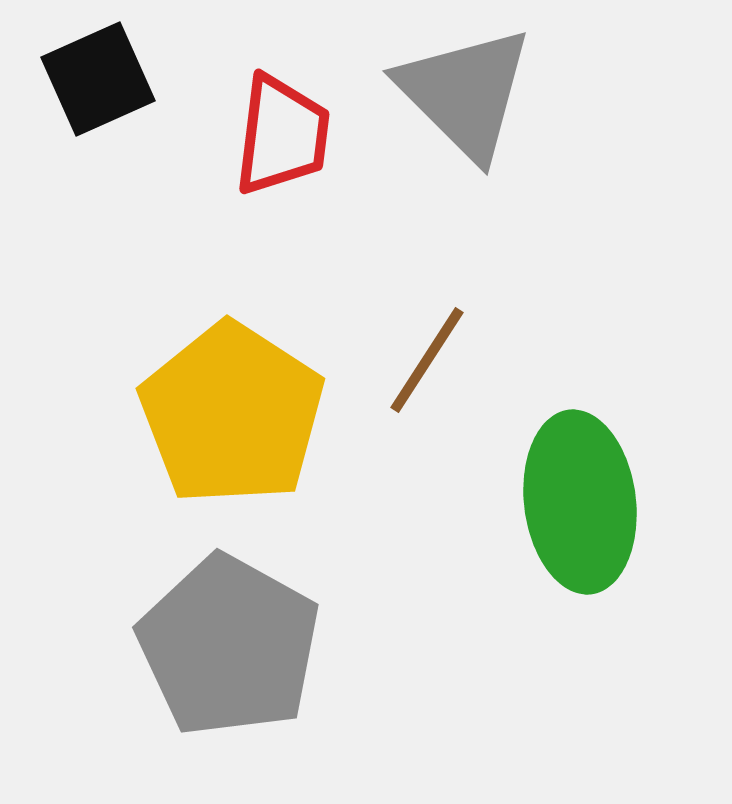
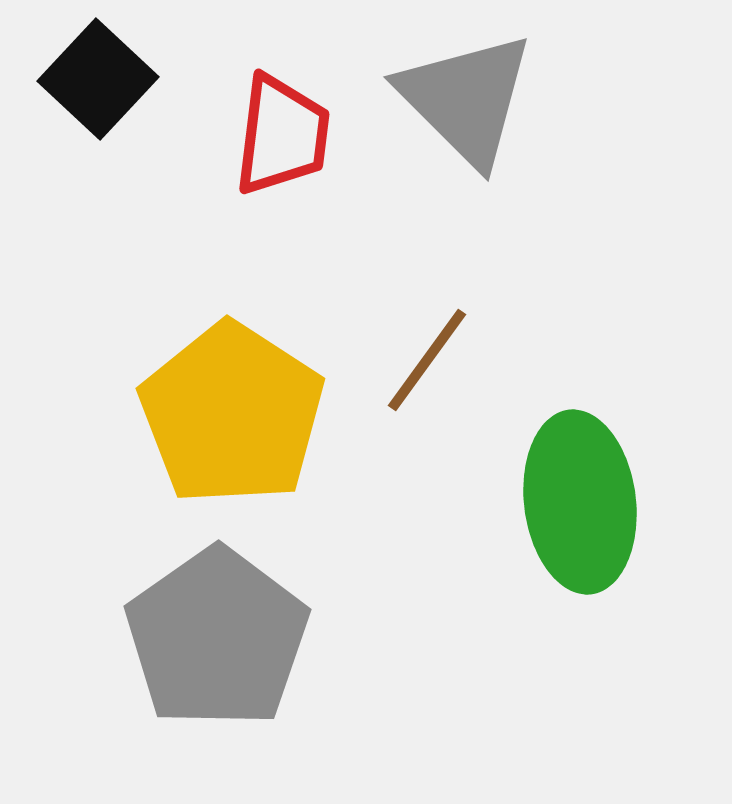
black square: rotated 23 degrees counterclockwise
gray triangle: moved 1 px right, 6 px down
brown line: rotated 3 degrees clockwise
gray pentagon: moved 12 px left, 8 px up; rotated 8 degrees clockwise
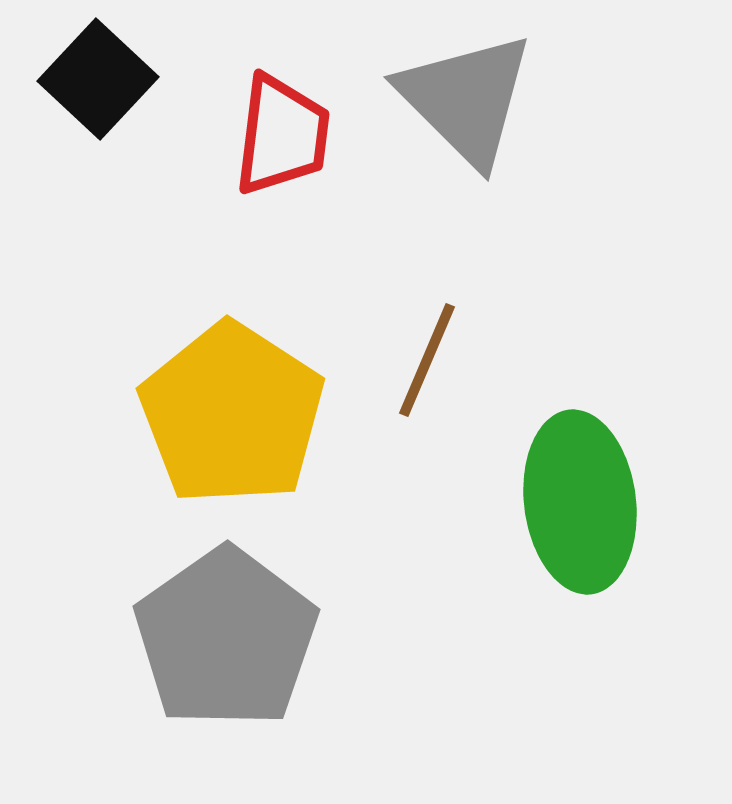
brown line: rotated 13 degrees counterclockwise
gray pentagon: moved 9 px right
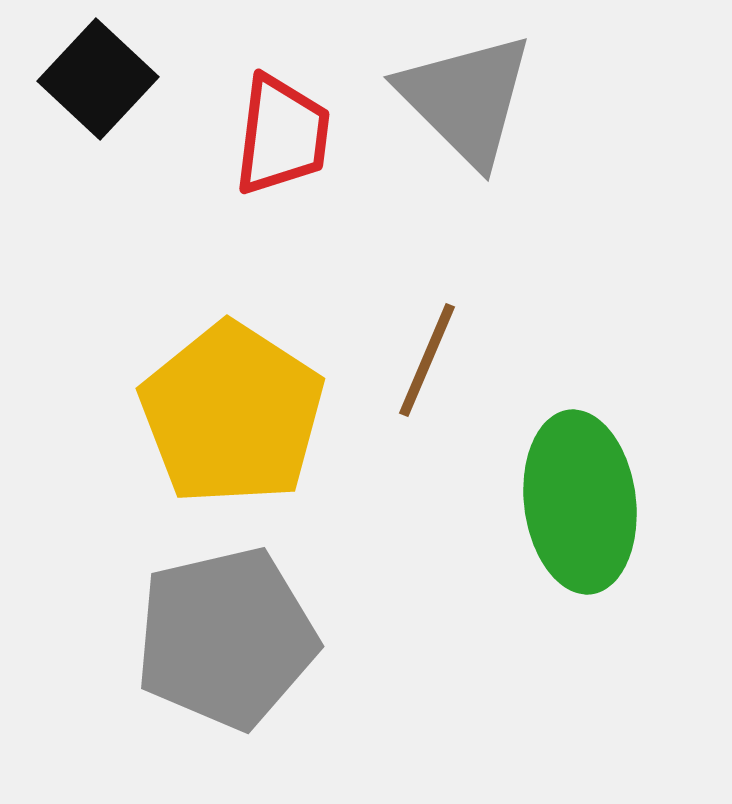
gray pentagon: rotated 22 degrees clockwise
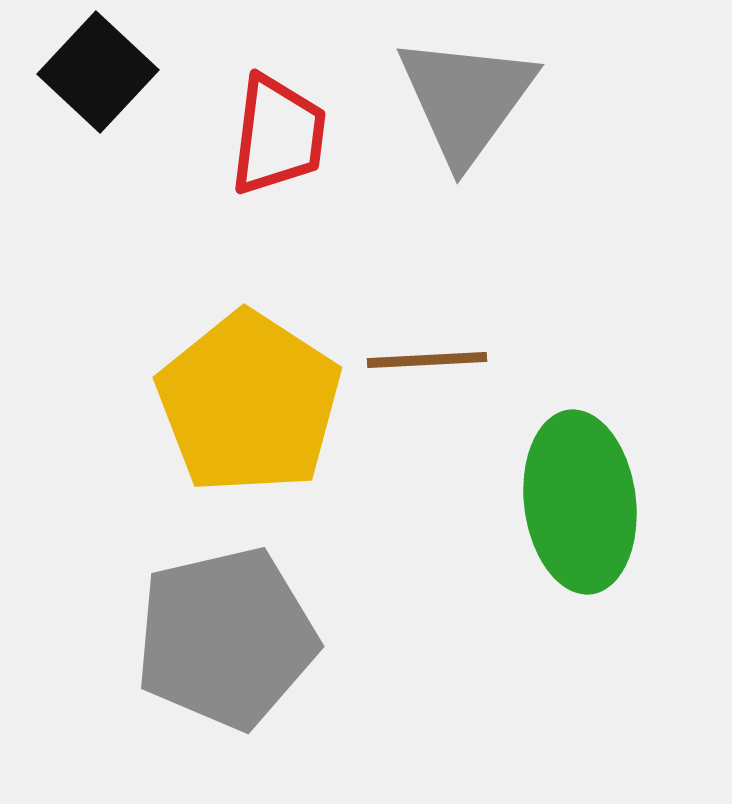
black square: moved 7 px up
gray triangle: rotated 21 degrees clockwise
red trapezoid: moved 4 px left
brown line: rotated 64 degrees clockwise
yellow pentagon: moved 17 px right, 11 px up
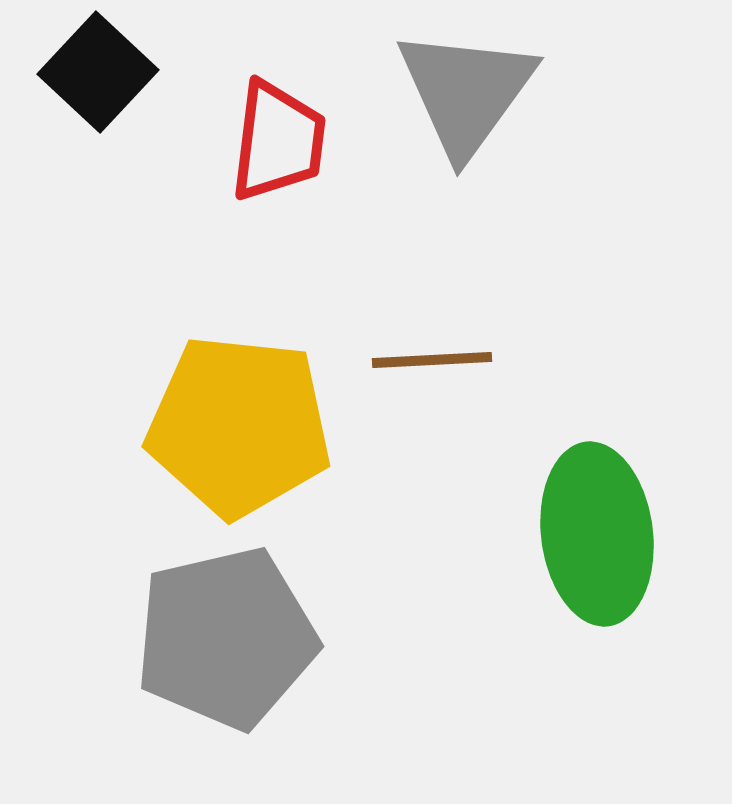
gray triangle: moved 7 px up
red trapezoid: moved 6 px down
brown line: moved 5 px right
yellow pentagon: moved 10 px left, 23 px down; rotated 27 degrees counterclockwise
green ellipse: moved 17 px right, 32 px down
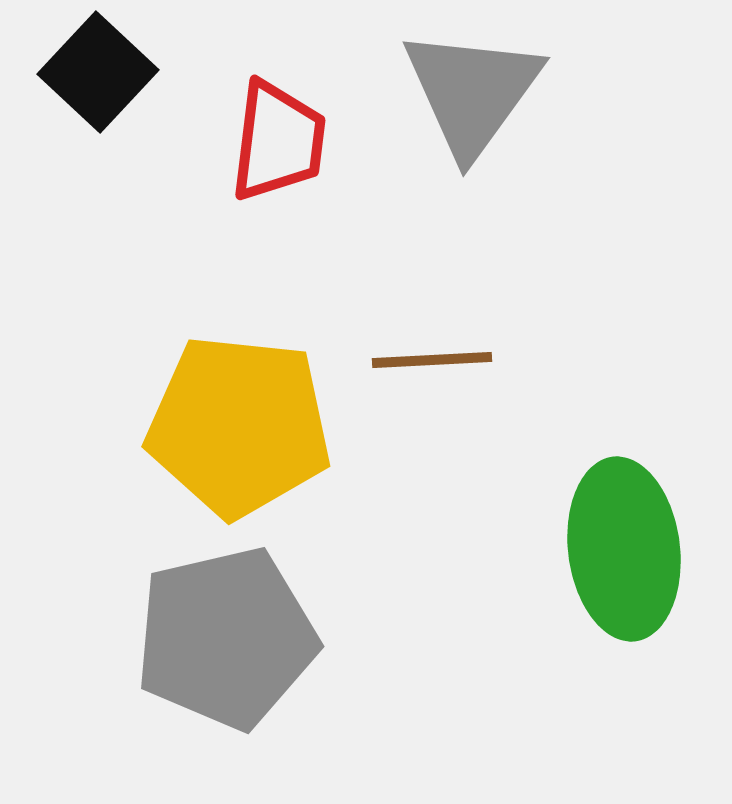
gray triangle: moved 6 px right
green ellipse: moved 27 px right, 15 px down
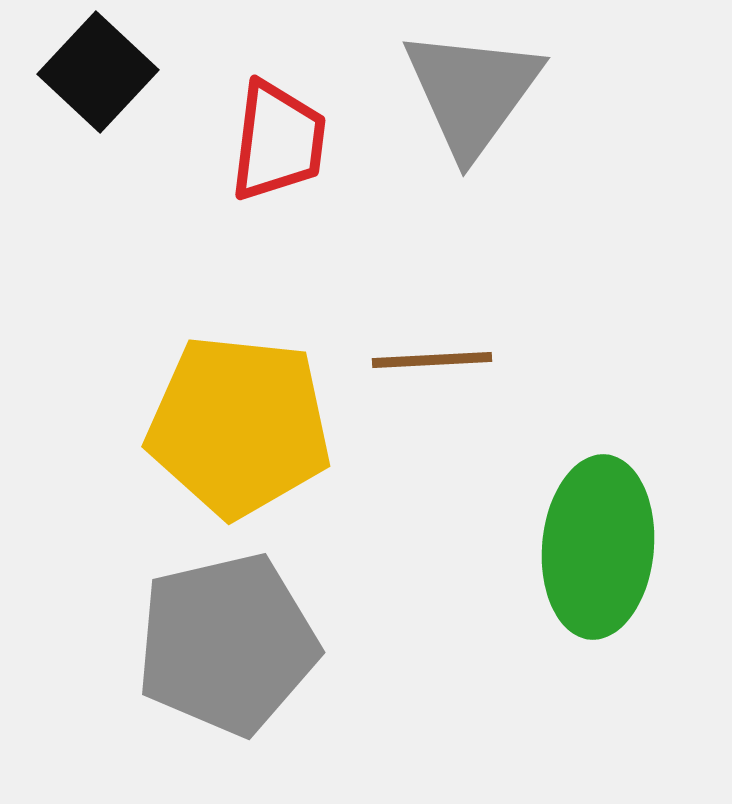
green ellipse: moved 26 px left, 2 px up; rotated 12 degrees clockwise
gray pentagon: moved 1 px right, 6 px down
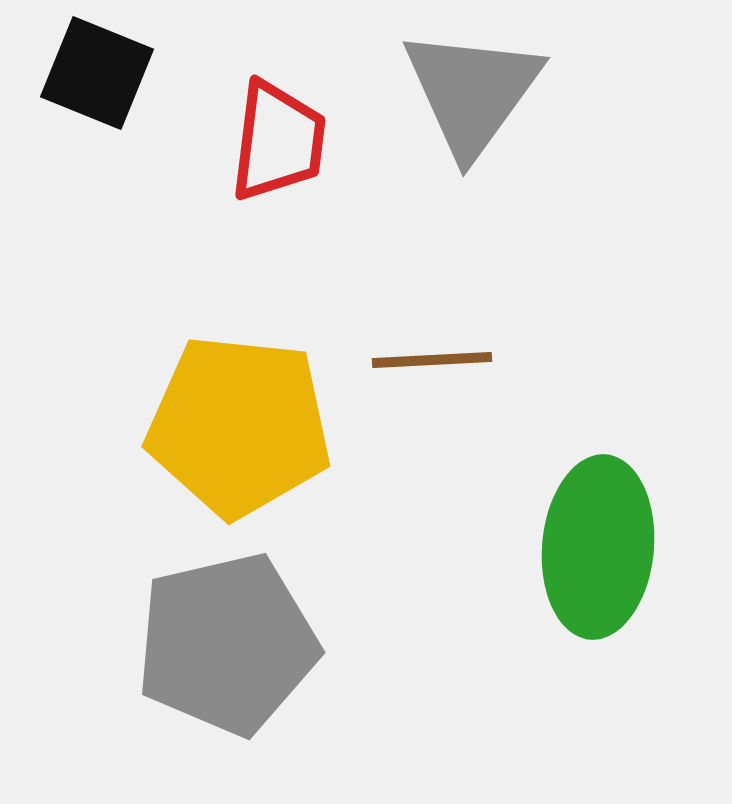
black square: moved 1 px left, 1 px down; rotated 21 degrees counterclockwise
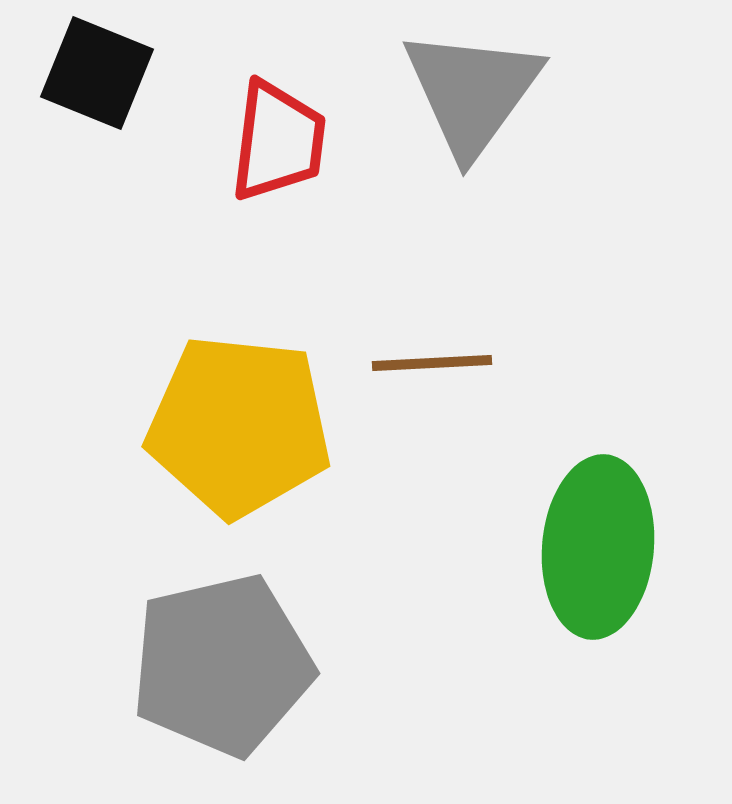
brown line: moved 3 px down
gray pentagon: moved 5 px left, 21 px down
